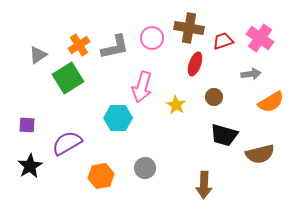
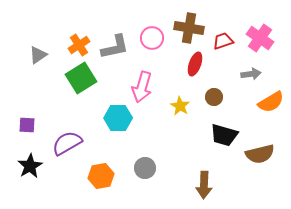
green square: moved 13 px right
yellow star: moved 4 px right, 1 px down
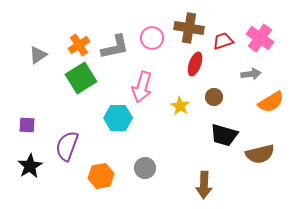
purple semicircle: moved 3 px down; rotated 40 degrees counterclockwise
